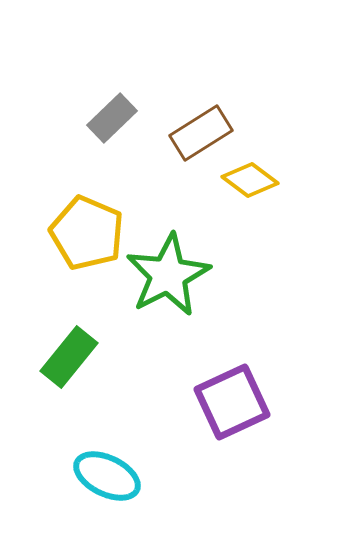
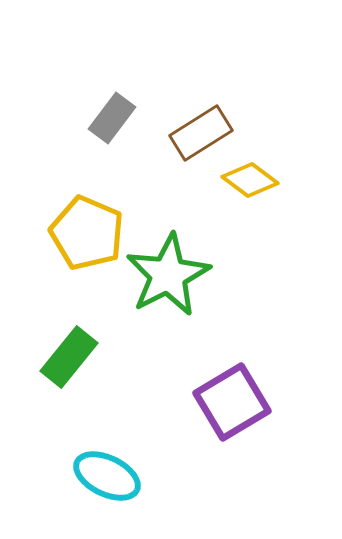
gray rectangle: rotated 9 degrees counterclockwise
purple square: rotated 6 degrees counterclockwise
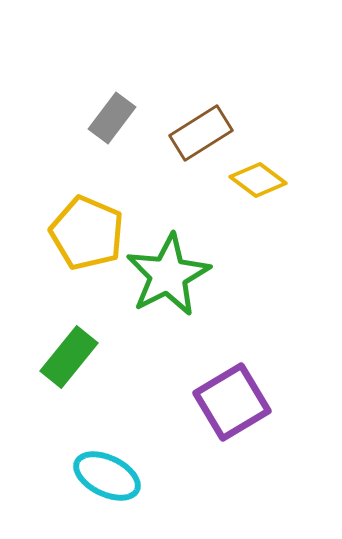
yellow diamond: moved 8 px right
